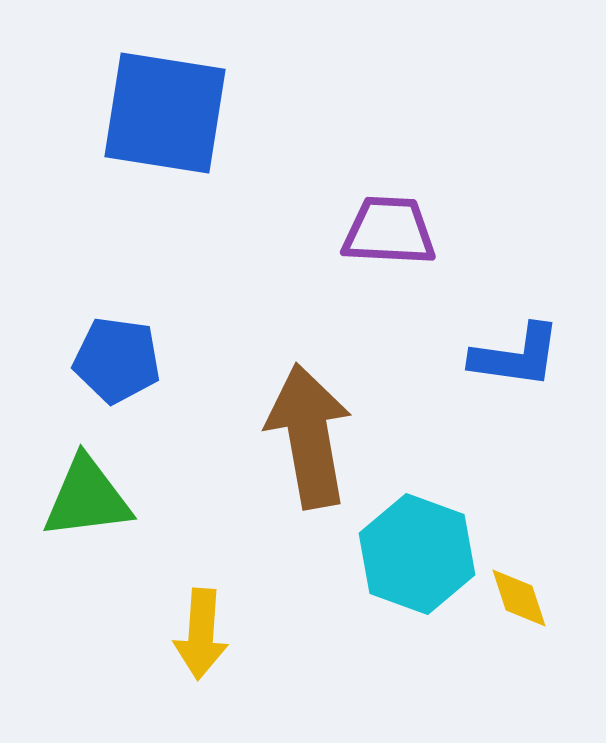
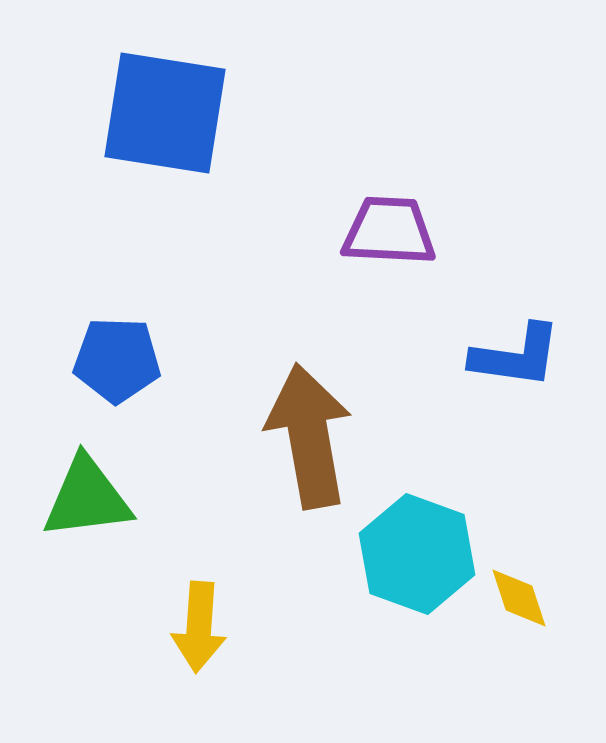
blue pentagon: rotated 6 degrees counterclockwise
yellow arrow: moved 2 px left, 7 px up
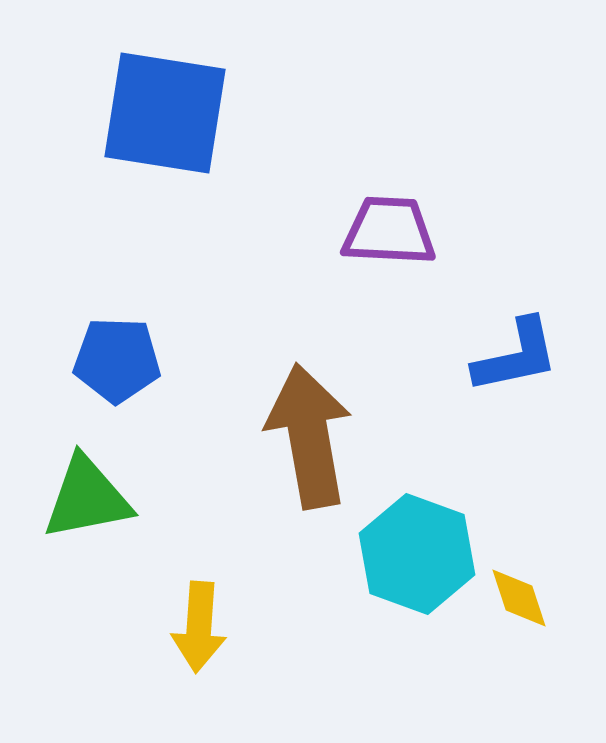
blue L-shape: rotated 20 degrees counterclockwise
green triangle: rotated 4 degrees counterclockwise
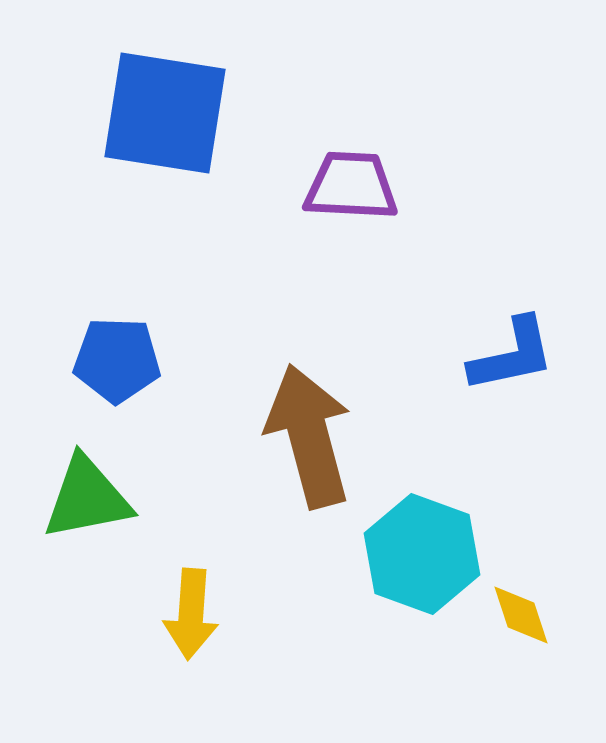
purple trapezoid: moved 38 px left, 45 px up
blue L-shape: moved 4 px left, 1 px up
brown arrow: rotated 5 degrees counterclockwise
cyan hexagon: moved 5 px right
yellow diamond: moved 2 px right, 17 px down
yellow arrow: moved 8 px left, 13 px up
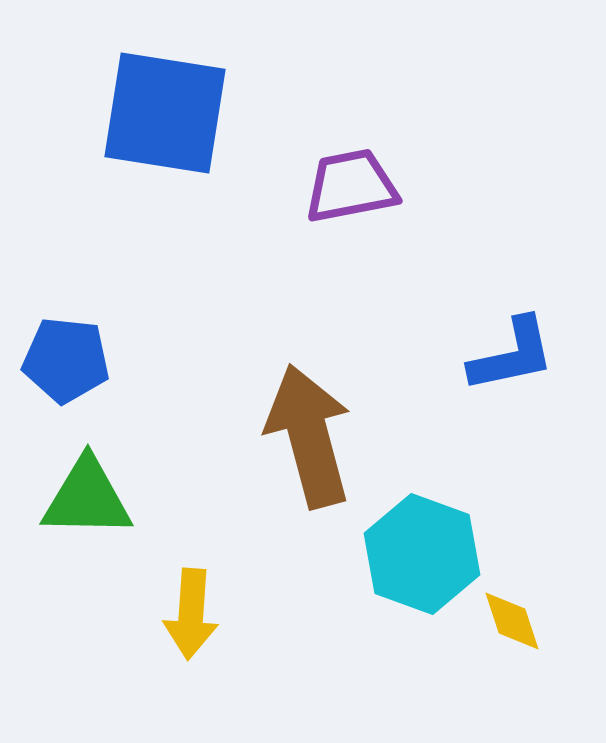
purple trapezoid: rotated 14 degrees counterclockwise
blue pentagon: moved 51 px left; rotated 4 degrees clockwise
green triangle: rotated 12 degrees clockwise
yellow diamond: moved 9 px left, 6 px down
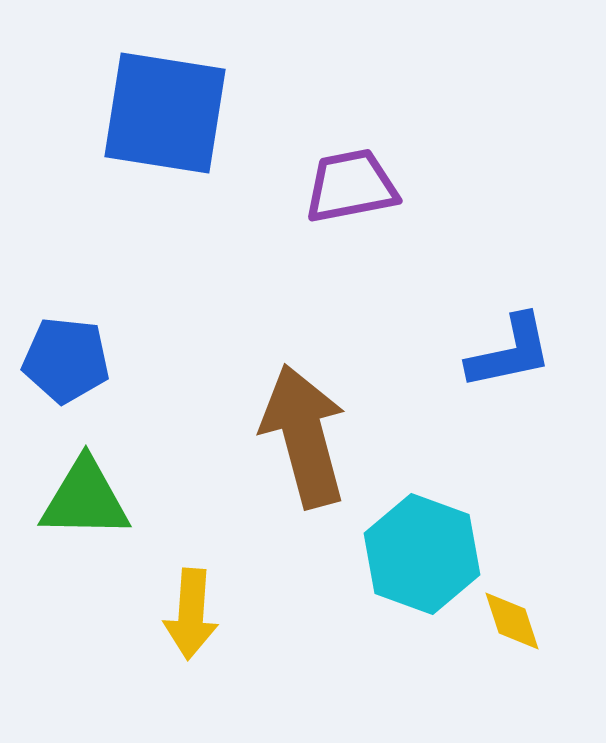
blue L-shape: moved 2 px left, 3 px up
brown arrow: moved 5 px left
green triangle: moved 2 px left, 1 px down
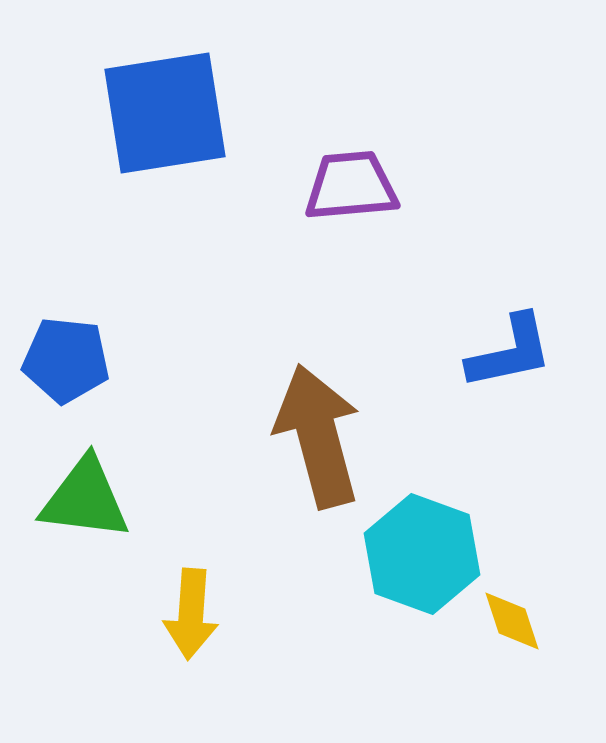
blue square: rotated 18 degrees counterclockwise
purple trapezoid: rotated 6 degrees clockwise
brown arrow: moved 14 px right
green triangle: rotated 6 degrees clockwise
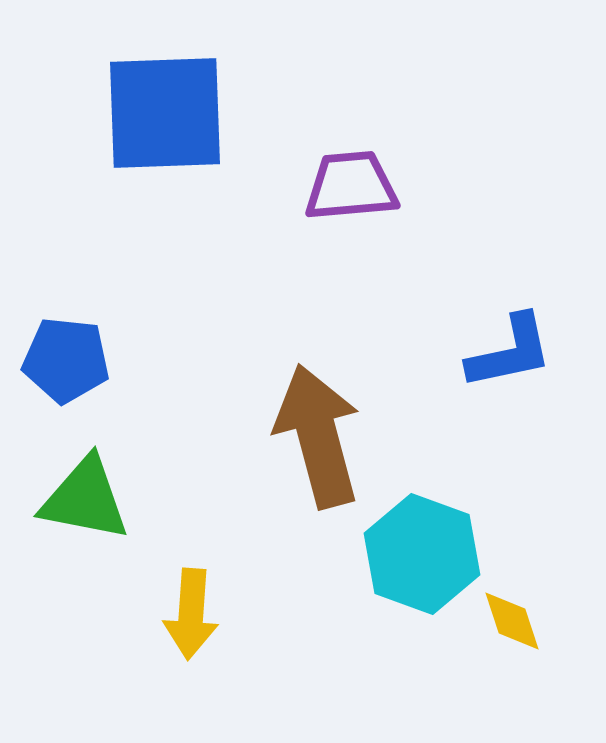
blue square: rotated 7 degrees clockwise
green triangle: rotated 4 degrees clockwise
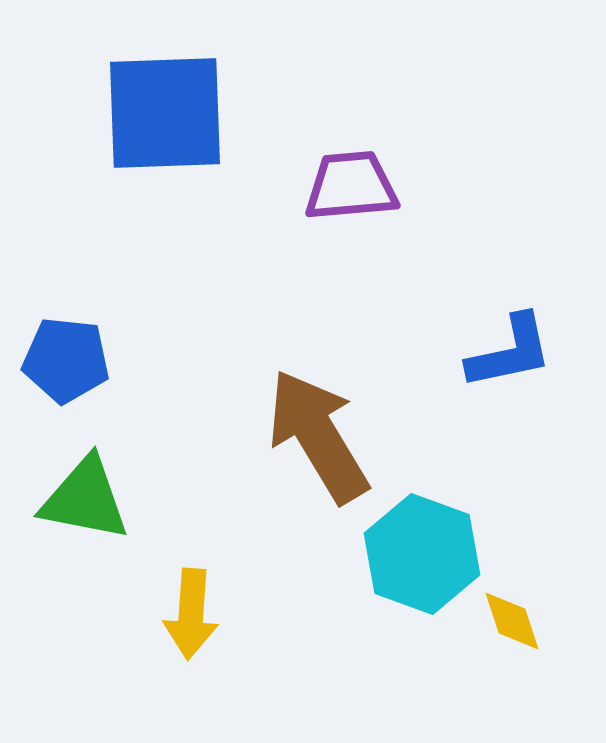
brown arrow: rotated 16 degrees counterclockwise
